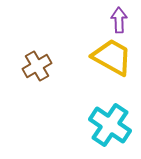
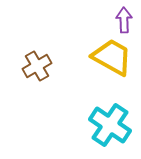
purple arrow: moved 5 px right
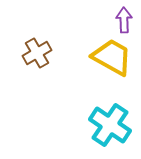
brown cross: moved 13 px up
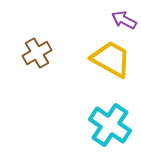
purple arrow: rotated 60 degrees counterclockwise
yellow trapezoid: moved 1 px left, 2 px down
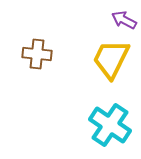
brown cross: moved 1 px down; rotated 36 degrees clockwise
yellow trapezoid: rotated 93 degrees counterclockwise
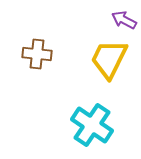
yellow trapezoid: moved 2 px left
cyan cross: moved 18 px left
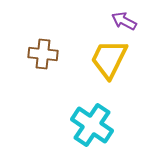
purple arrow: moved 1 px down
brown cross: moved 6 px right
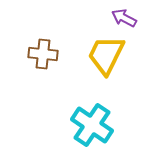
purple arrow: moved 3 px up
yellow trapezoid: moved 3 px left, 4 px up
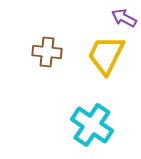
brown cross: moved 4 px right, 2 px up
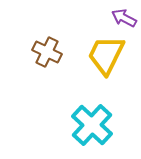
brown cross: rotated 20 degrees clockwise
cyan cross: rotated 9 degrees clockwise
